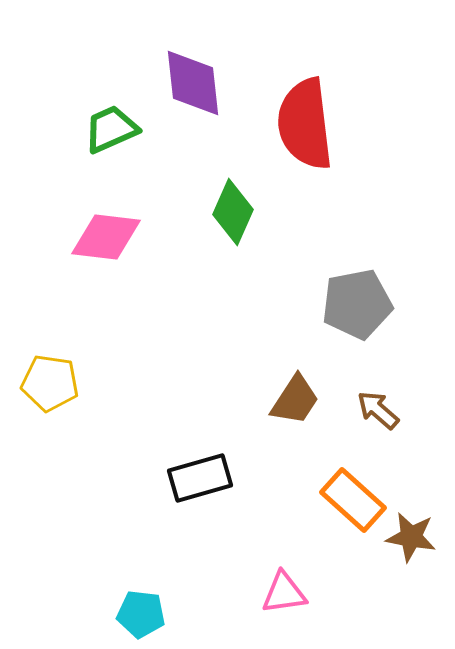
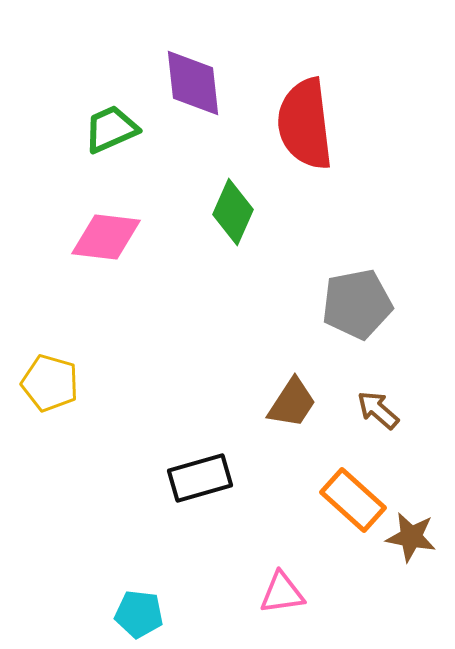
yellow pentagon: rotated 8 degrees clockwise
brown trapezoid: moved 3 px left, 3 px down
pink triangle: moved 2 px left
cyan pentagon: moved 2 px left
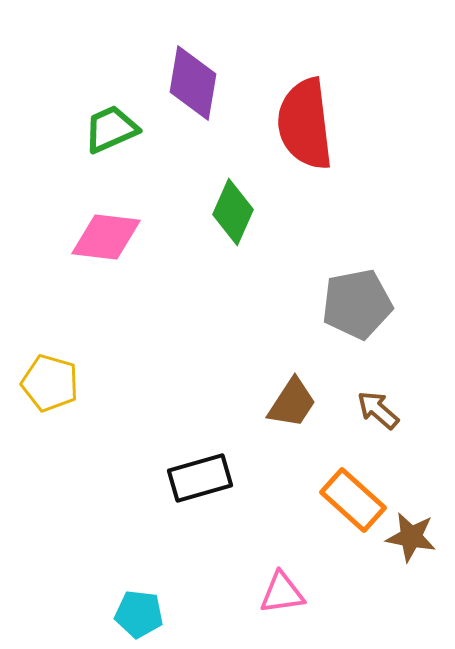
purple diamond: rotated 16 degrees clockwise
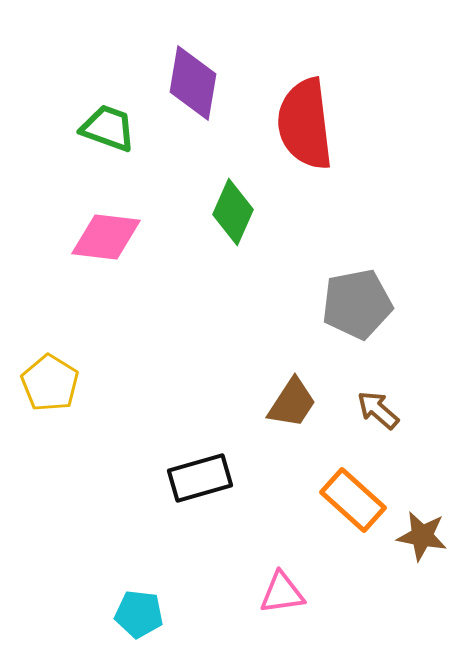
green trapezoid: moved 3 px left, 1 px up; rotated 44 degrees clockwise
yellow pentagon: rotated 16 degrees clockwise
brown star: moved 11 px right, 1 px up
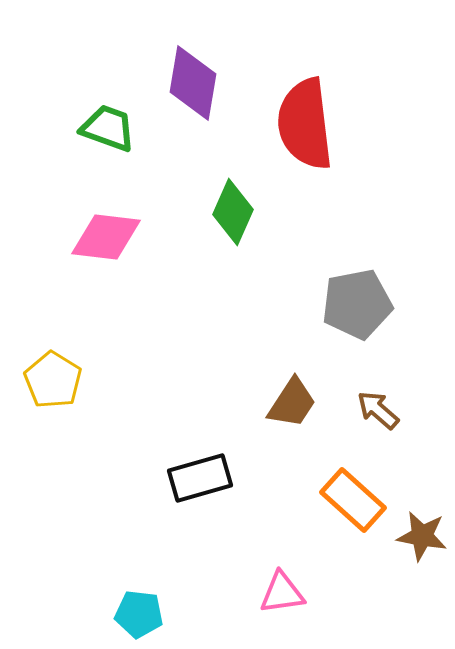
yellow pentagon: moved 3 px right, 3 px up
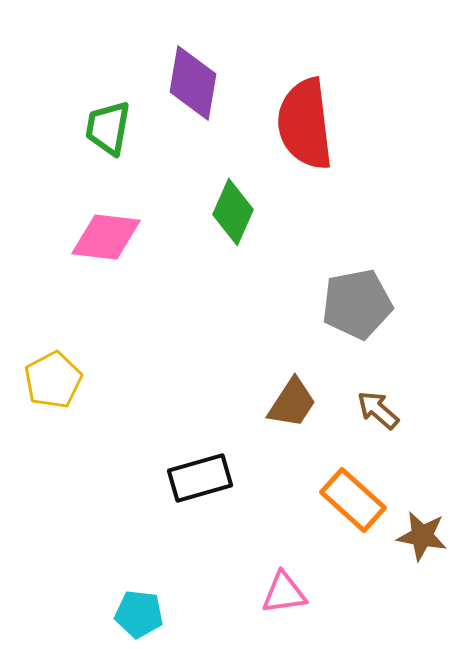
green trapezoid: rotated 100 degrees counterclockwise
yellow pentagon: rotated 12 degrees clockwise
pink triangle: moved 2 px right
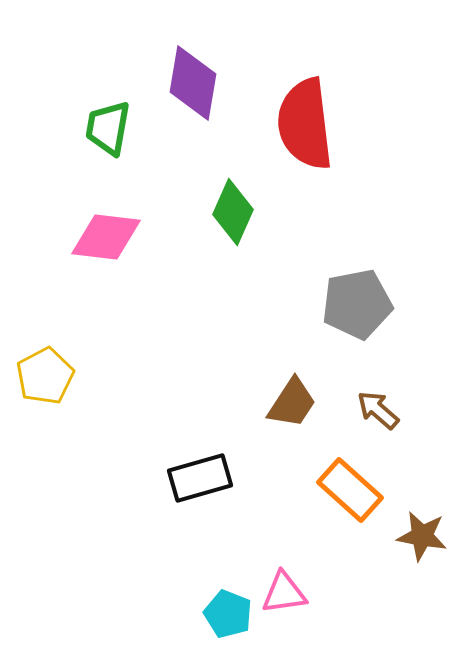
yellow pentagon: moved 8 px left, 4 px up
orange rectangle: moved 3 px left, 10 px up
cyan pentagon: moved 89 px right; rotated 15 degrees clockwise
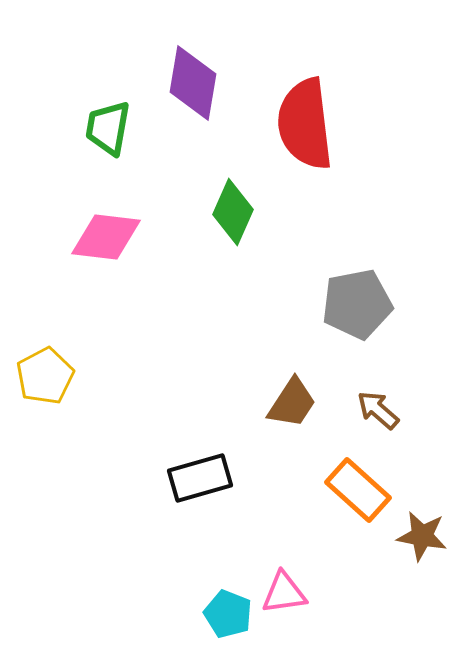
orange rectangle: moved 8 px right
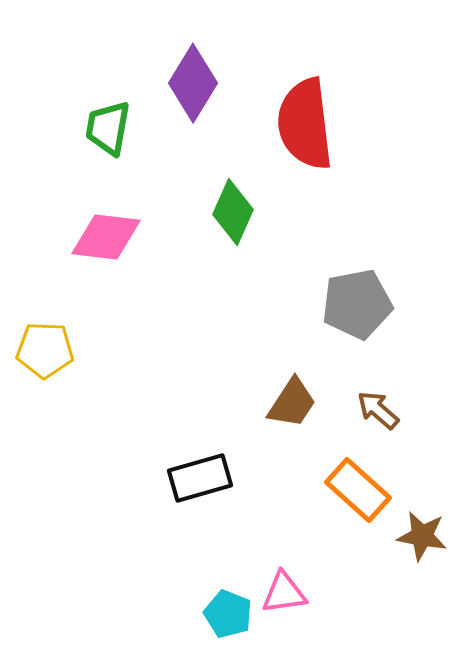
purple diamond: rotated 22 degrees clockwise
yellow pentagon: moved 26 px up; rotated 30 degrees clockwise
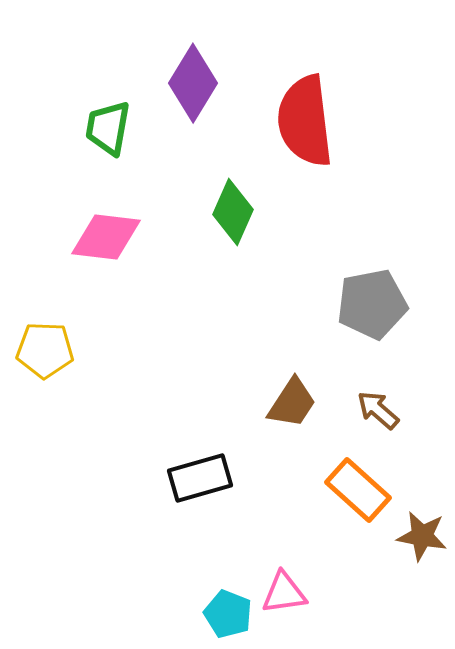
red semicircle: moved 3 px up
gray pentagon: moved 15 px right
